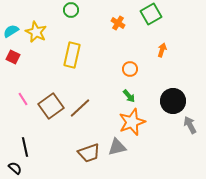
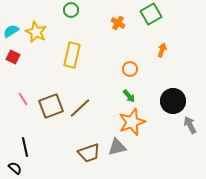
brown square: rotated 15 degrees clockwise
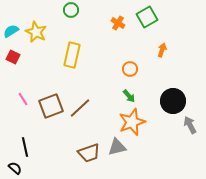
green square: moved 4 px left, 3 px down
